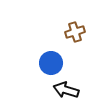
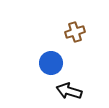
black arrow: moved 3 px right, 1 px down
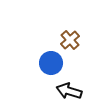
brown cross: moved 5 px left, 8 px down; rotated 24 degrees counterclockwise
